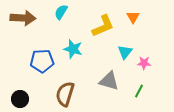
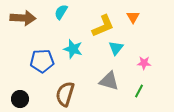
cyan triangle: moved 9 px left, 4 px up
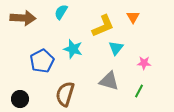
blue pentagon: rotated 25 degrees counterclockwise
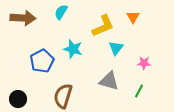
brown semicircle: moved 2 px left, 2 px down
black circle: moved 2 px left
